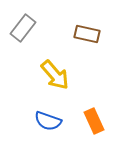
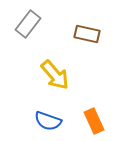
gray rectangle: moved 5 px right, 4 px up
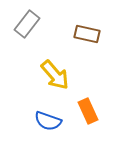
gray rectangle: moved 1 px left
orange rectangle: moved 6 px left, 10 px up
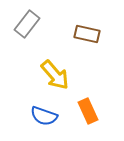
blue semicircle: moved 4 px left, 5 px up
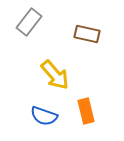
gray rectangle: moved 2 px right, 2 px up
orange rectangle: moved 2 px left; rotated 10 degrees clockwise
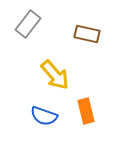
gray rectangle: moved 1 px left, 2 px down
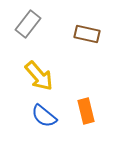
yellow arrow: moved 16 px left, 1 px down
blue semicircle: rotated 20 degrees clockwise
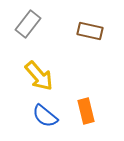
brown rectangle: moved 3 px right, 3 px up
blue semicircle: moved 1 px right
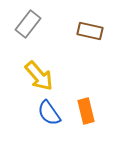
blue semicircle: moved 4 px right, 3 px up; rotated 16 degrees clockwise
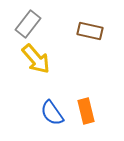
yellow arrow: moved 3 px left, 17 px up
blue semicircle: moved 3 px right
